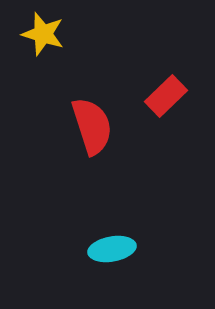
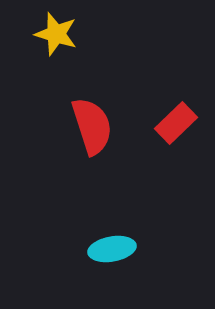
yellow star: moved 13 px right
red rectangle: moved 10 px right, 27 px down
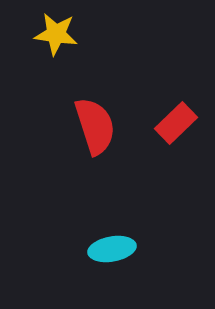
yellow star: rotated 9 degrees counterclockwise
red semicircle: moved 3 px right
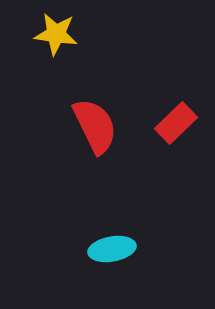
red semicircle: rotated 8 degrees counterclockwise
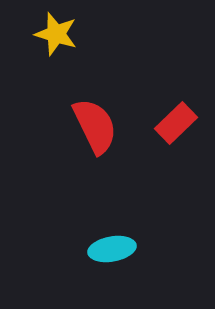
yellow star: rotated 9 degrees clockwise
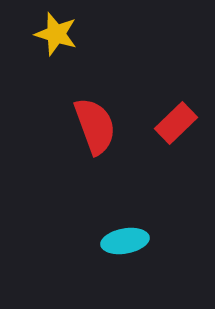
red semicircle: rotated 6 degrees clockwise
cyan ellipse: moved 13 px right, 8 px up
